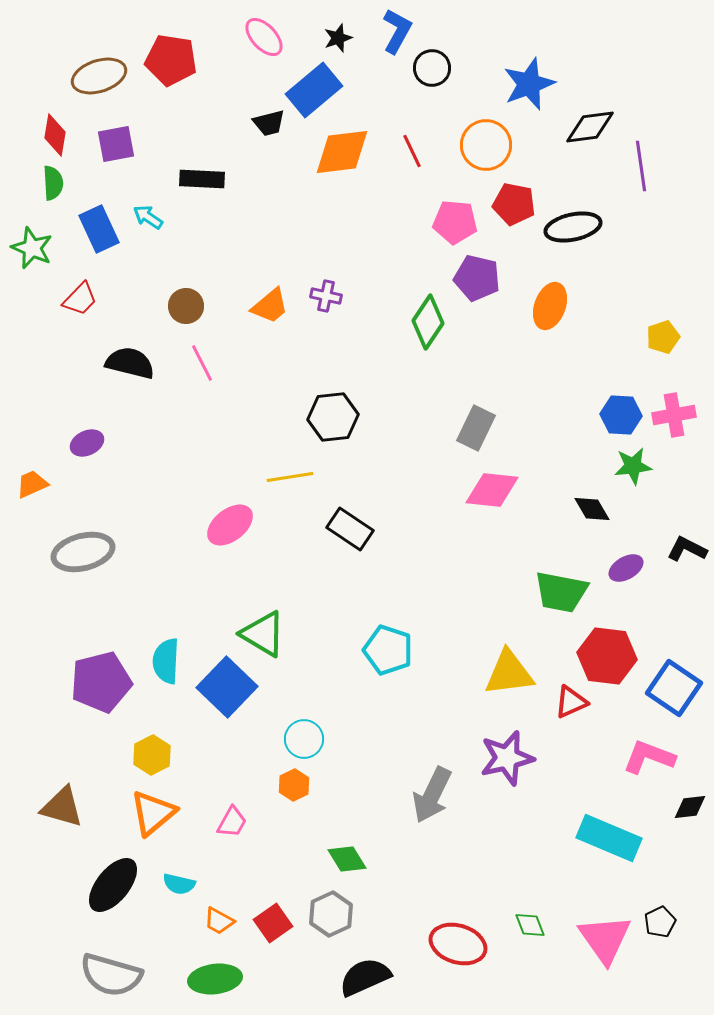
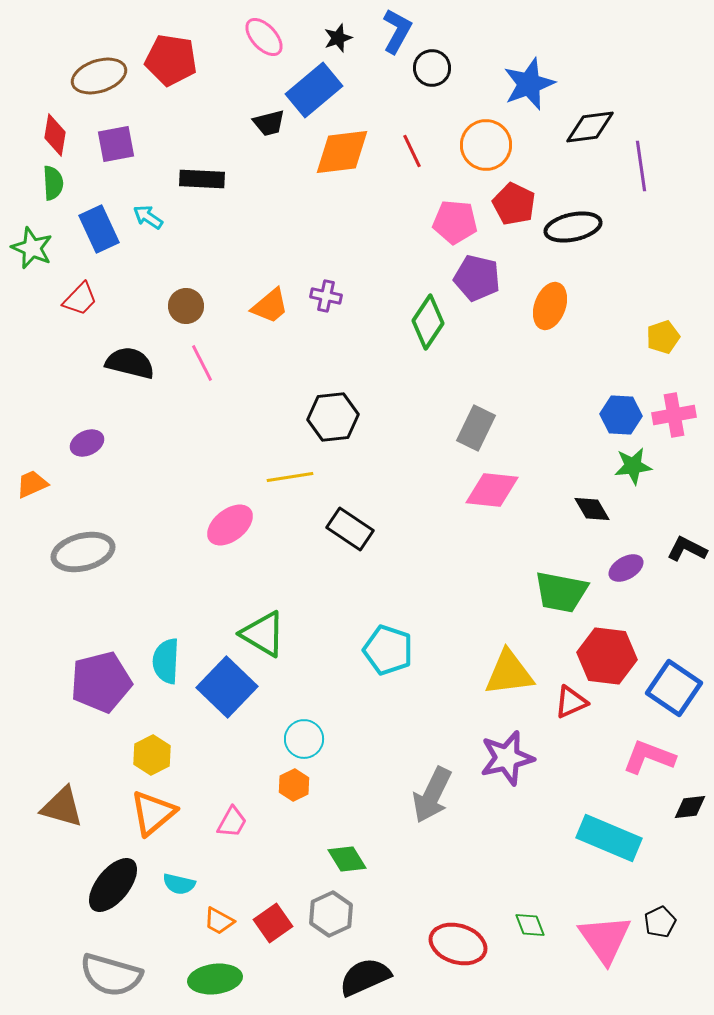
red pentagon at (514, 204): rotated 15 degrees clockwise
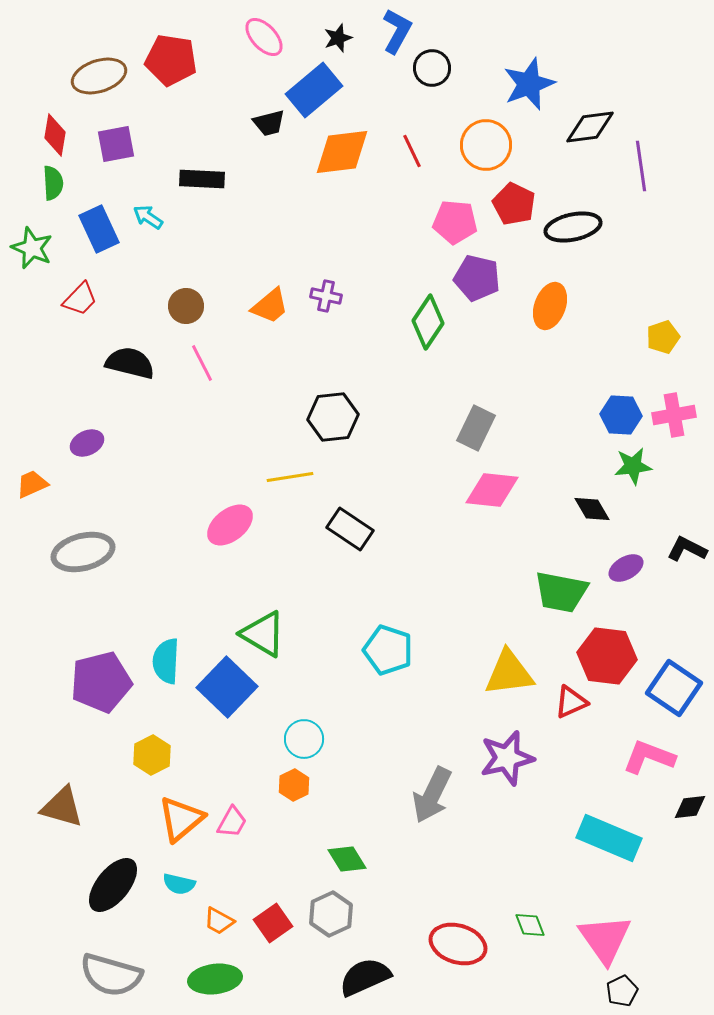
orange triangle at (153, 813): moved 28 px right, 6 px down
black pentagon at (660, 922): moved 38 px left, 69 px down
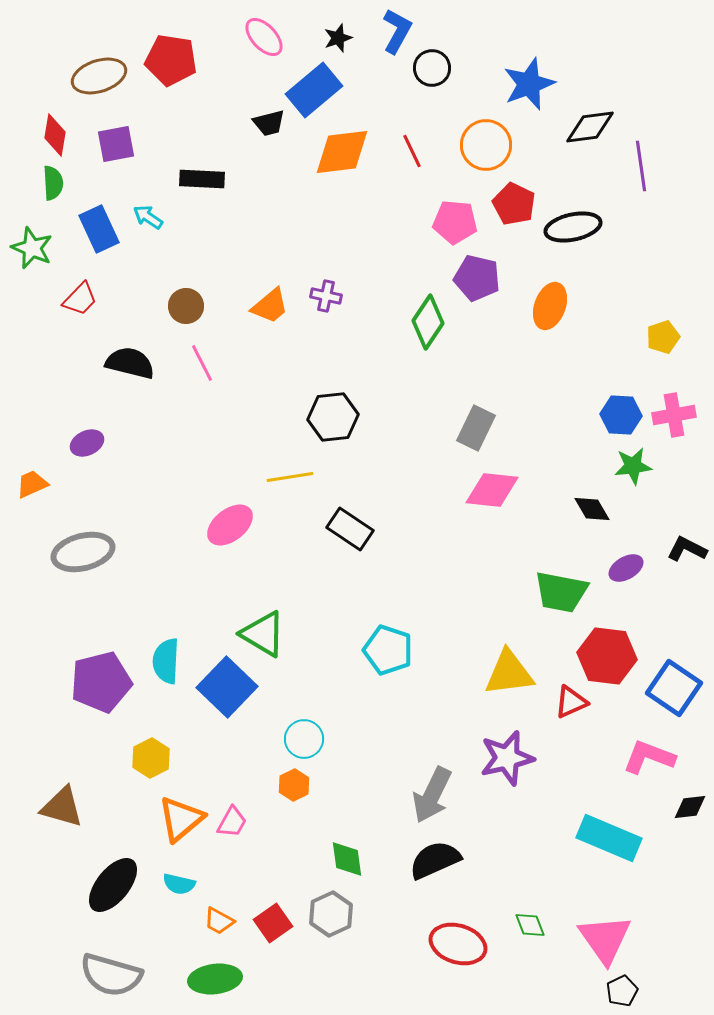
yellow hexagon at (152, 755): moved 1 px left, 3 px down
green diamond at (347, 859): rotated 24 degrees clockwise
black semicircle at (365, 977): moved 70 px right, 117 px up
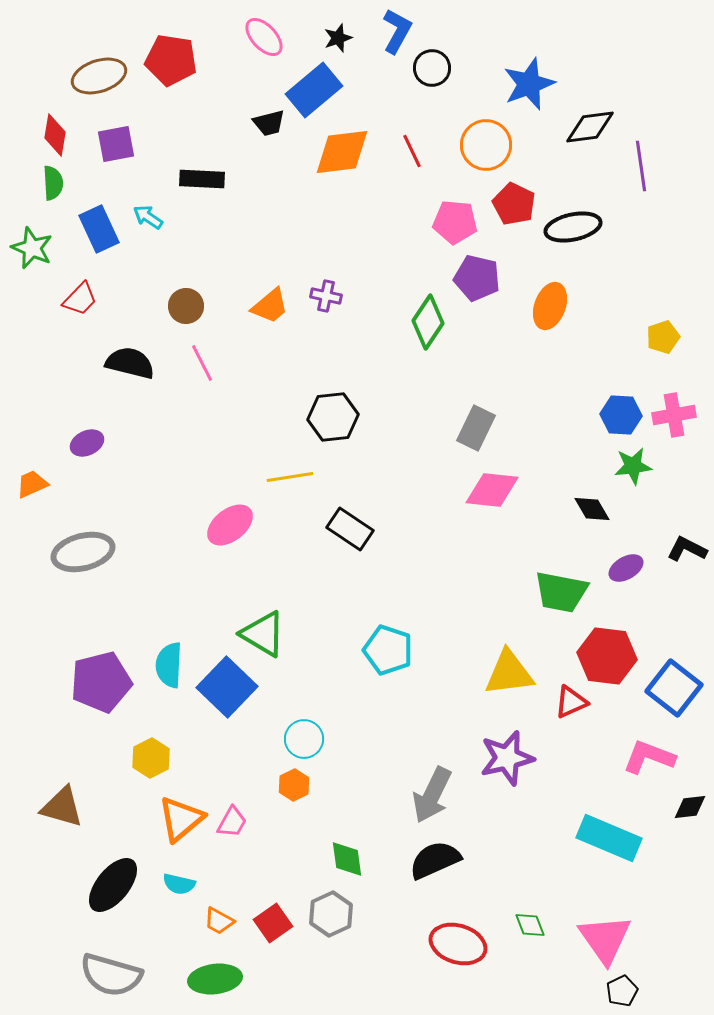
cyan semicircle at (166, 661): moved 3 px right, 4 px down
blue square at (674, 688): rotated 4 degrees clockwise
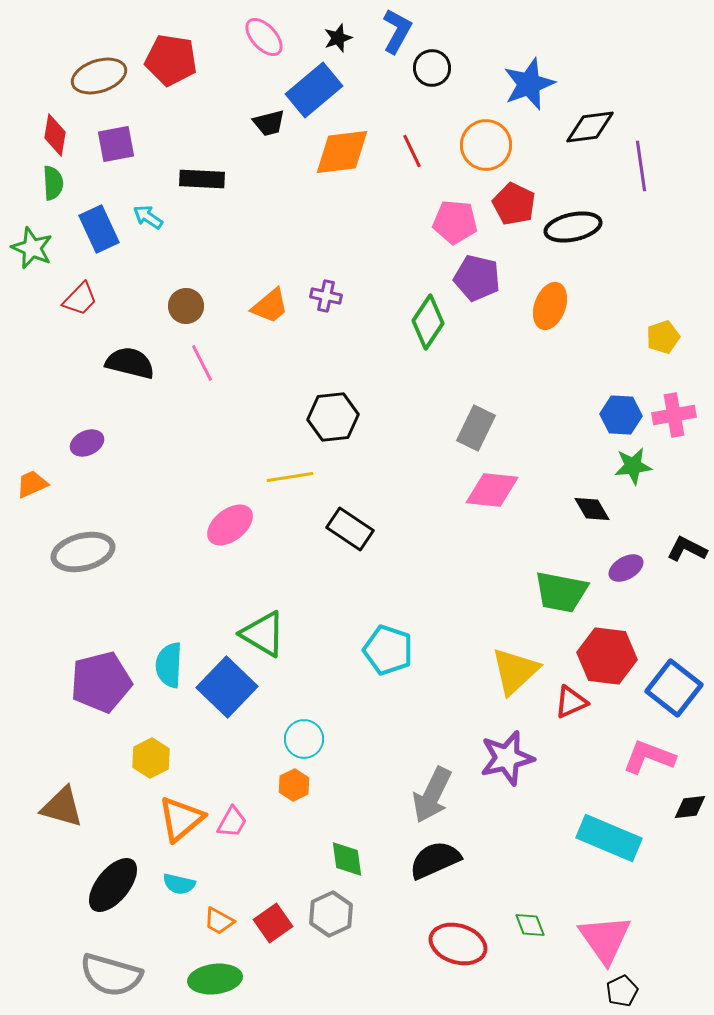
yellow triangle at (509, 673): moved 6 px right, 2 px up; rotated 36 degrees counterclockwise
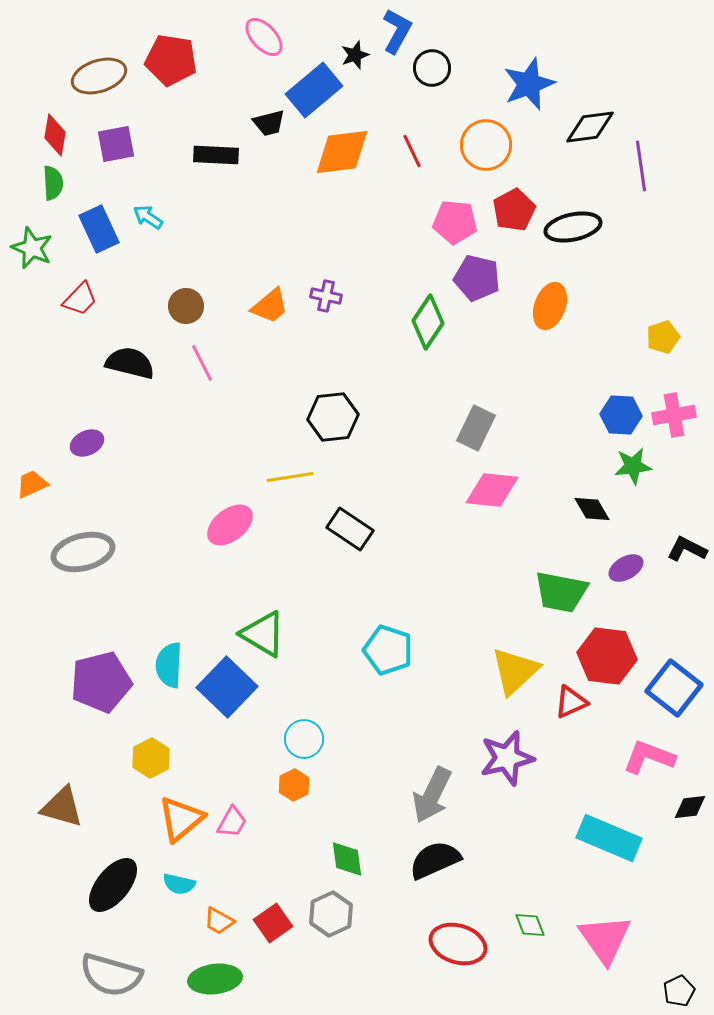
black star at (338, 38): moved 17 px right, 17 px down
black rectangle at (202, 179): moved 14 px right, 24 px up
red pentagon at (514, 204): moved 6 px down; rotated 18 degrees clockwise
black pentagon at (622, 991): moved 57 px right
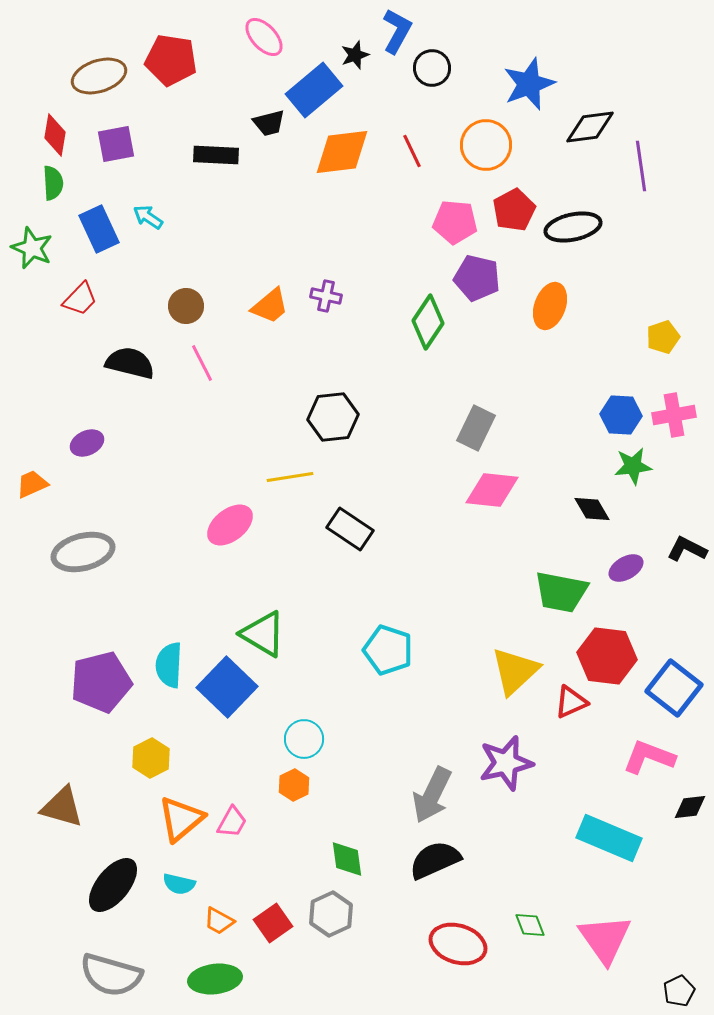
purple star at (507, 758): moved 1 px left, 5 px down
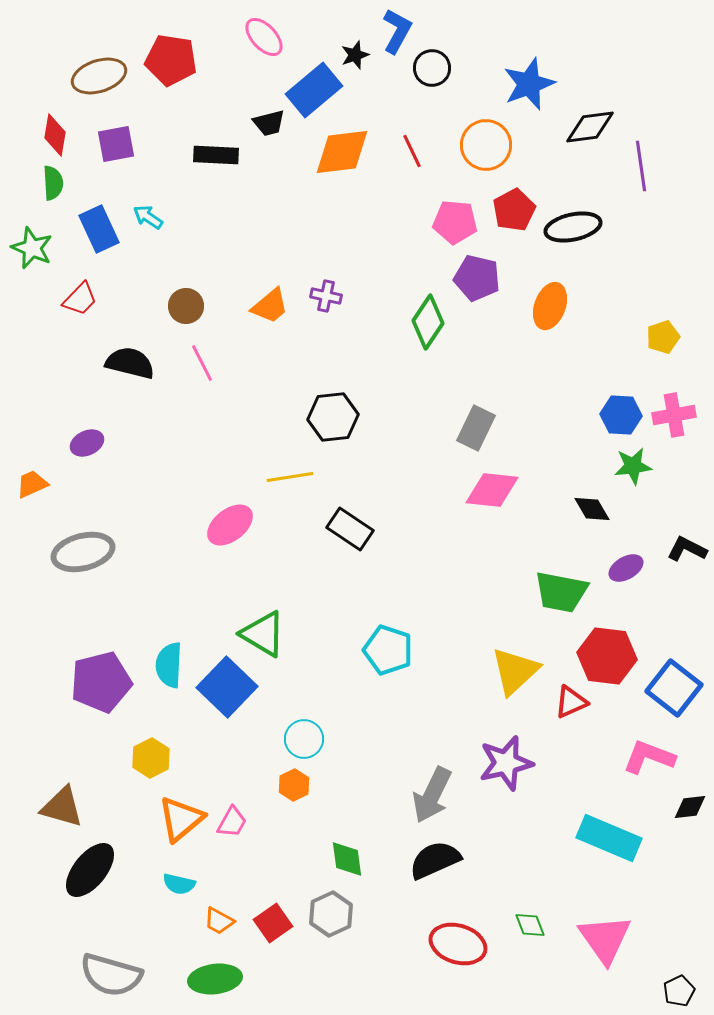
black ellipse at (113, 885): moved 23 px left, 15 px up
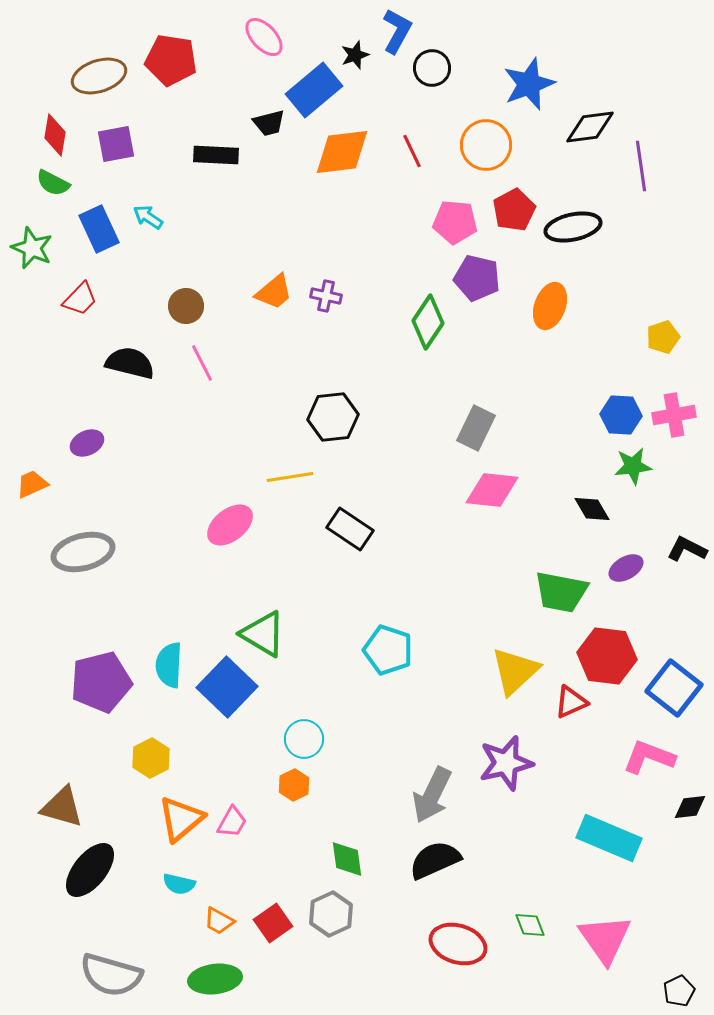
green semicircle at (53, 183): rotated 120 degrees clockwise
orange trapezoid at (270, 306): moved 4 px right, 14 px up
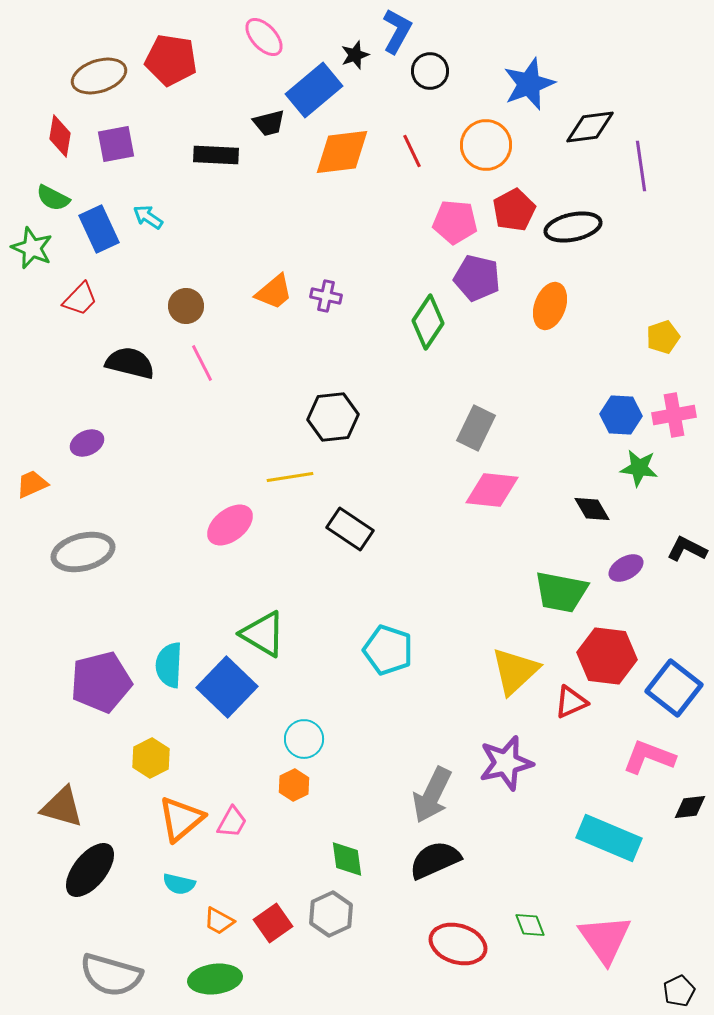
black circle at (432, 68): moved 2 px left, 3 px down
red diamond at (55, 135): moved 5 px right, 1 px down
green semicircle at (53, 183): moved 15 px down
green star at (633, 466): moved 6 px right, 2 px down; rotated 15 degrees clockwise
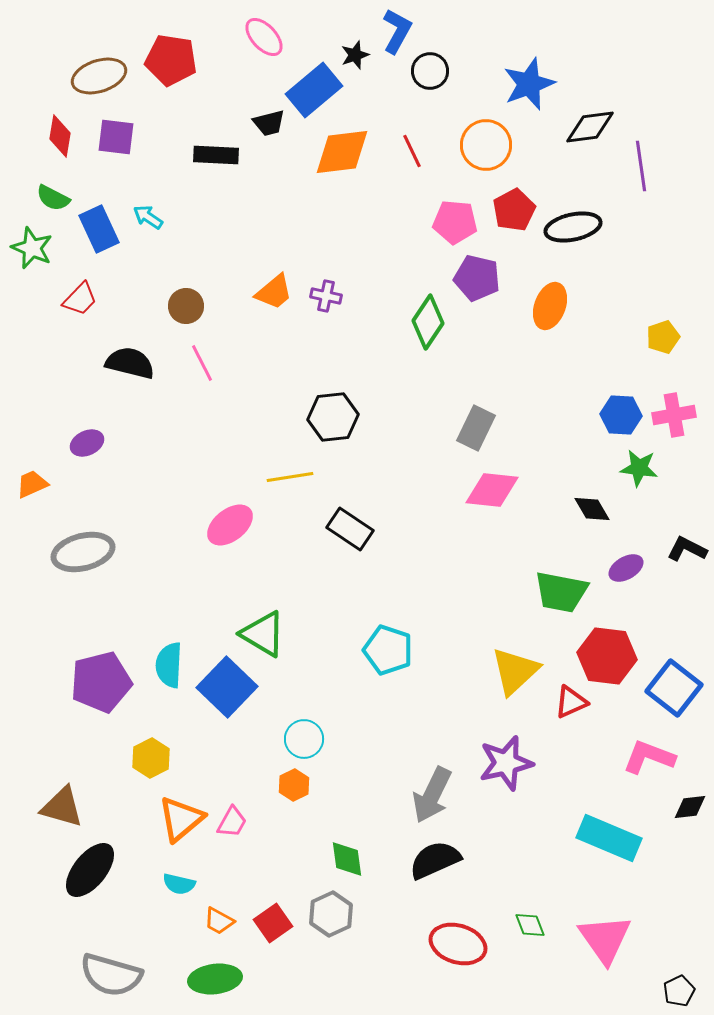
purple square at (116, 144): moved 7 px up; rotated 18 degrees clockwise
